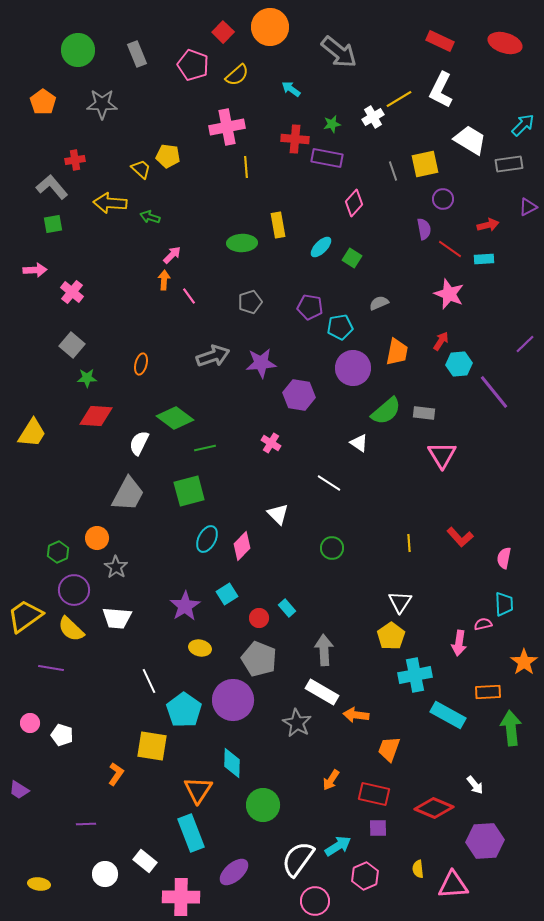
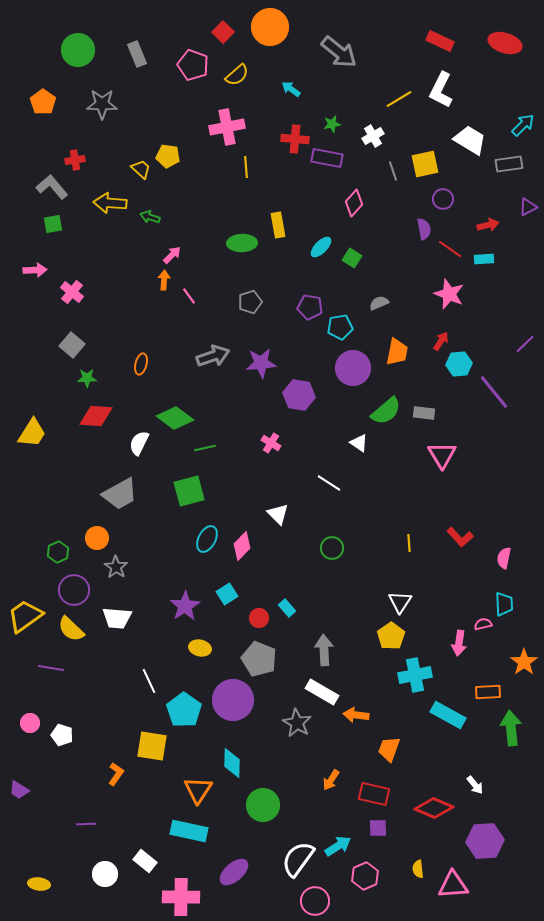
white cross at (373, 117): moved 19 px down
gray trapezoid at (128, 494): moved 8 px left; rotated 33 degrees clockwise
cyan rectangle at (191, 833): moved 2 px left, 2 px up; rotated 57 degrees counterclockwise
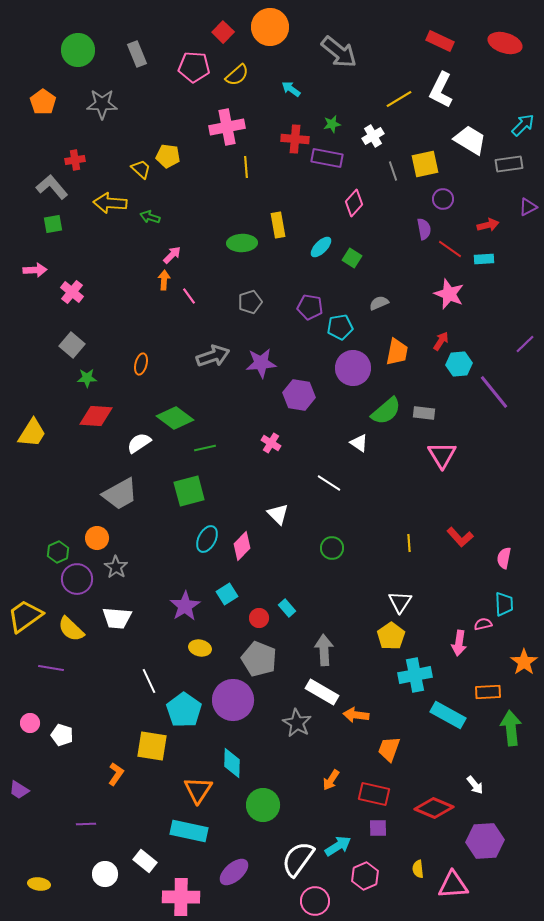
pink pentagon at (193, 65): moved 1 px right, 2 px down; rotated 16 degrees counterclockwise
white semicircle at (139, 443): rotated 30 degrees clockwise
purple circle at (74, 590): moved 3 px right, 11 px up
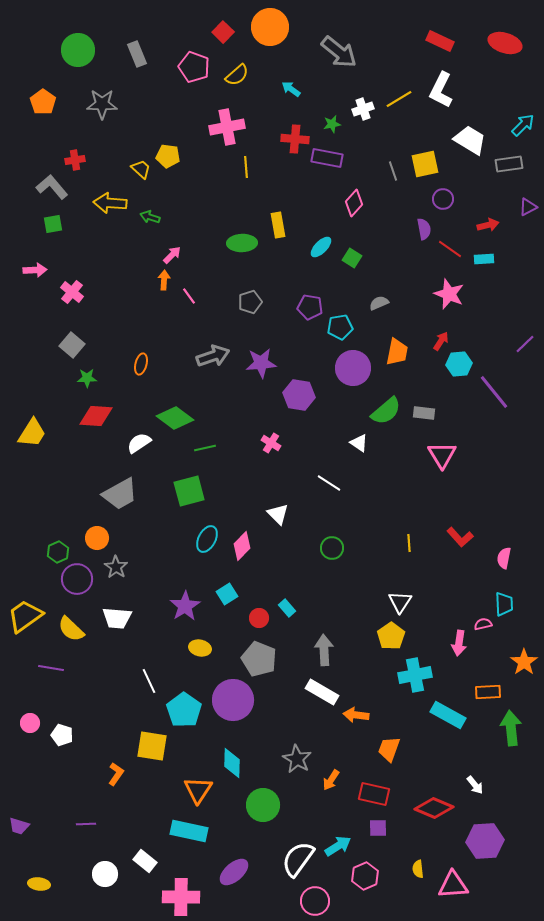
pink pentagon at (194, 67): rotated 16 degrees clockwise
white cross at (373, 136): moved 10 px left, 27 px up; rotated 10 degrees clockwise
gray star at (297, 723): moved 36 px down
purple trapezoid at (19, 790): moved 36 px down; rotated 15 degrees counterclockwise
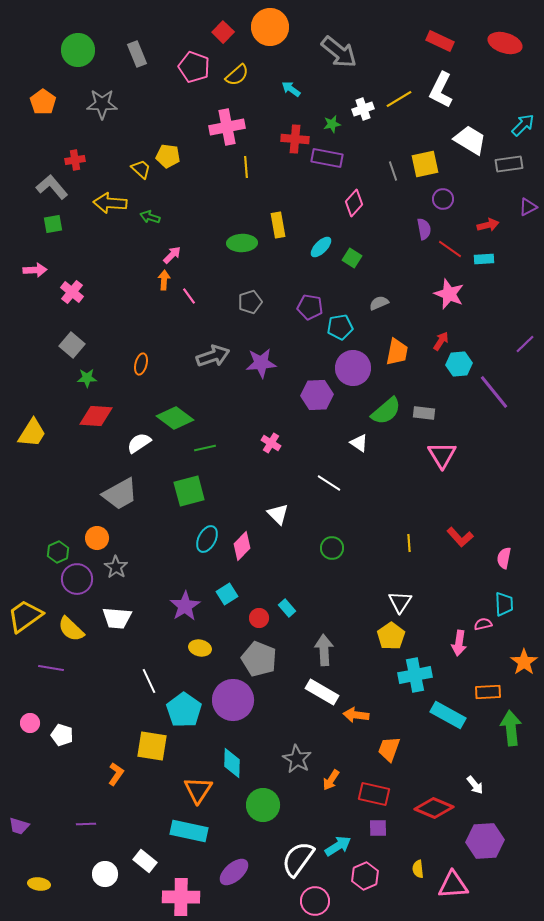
purple hexagon at (299, 395): moved 18 px right; rotated 12 degrees counterclockwise
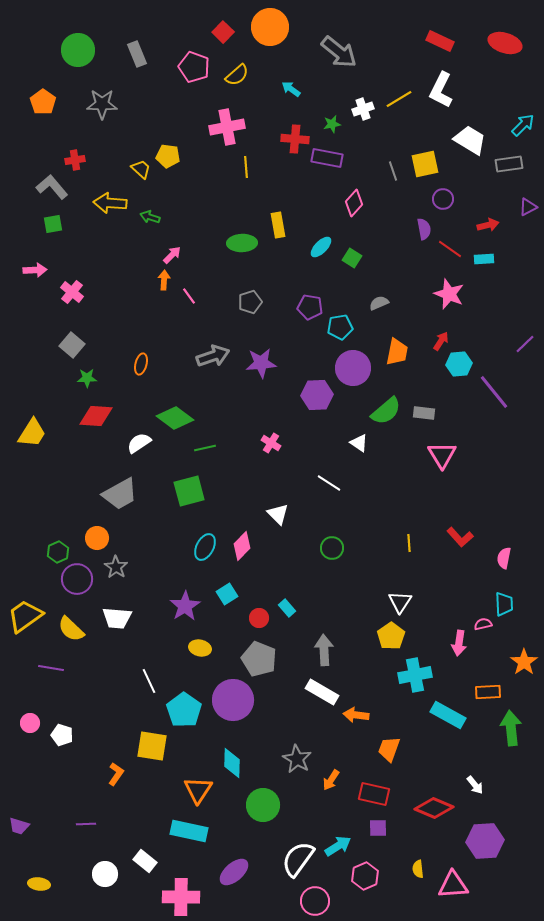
cyan ellipse at (207, 539): moved 2 px left, 8 px down
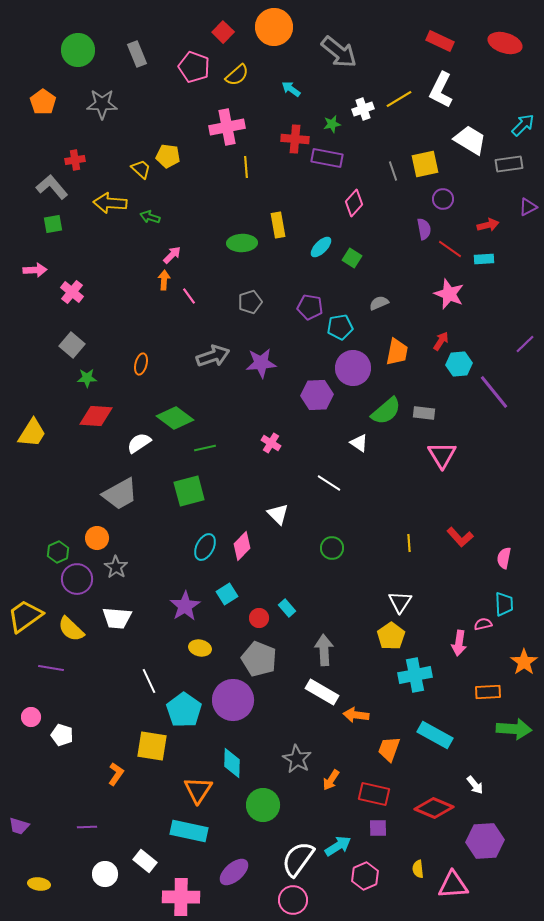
orange circle at (270, 27): moved 4 px right
cyan rectangle at (448, 715): moved 13 px left, 20 px down
pink circle at (30, 723): moved 1 px right, 6 px up
green arrow at (511, 728): moved 3 px right, 1 px down; rotated 100 degrees clockwise
purple line at (86, 824): moved 1 px right, 3 px down
pink circle at (315, 901): moved 22 px left, 1 px up
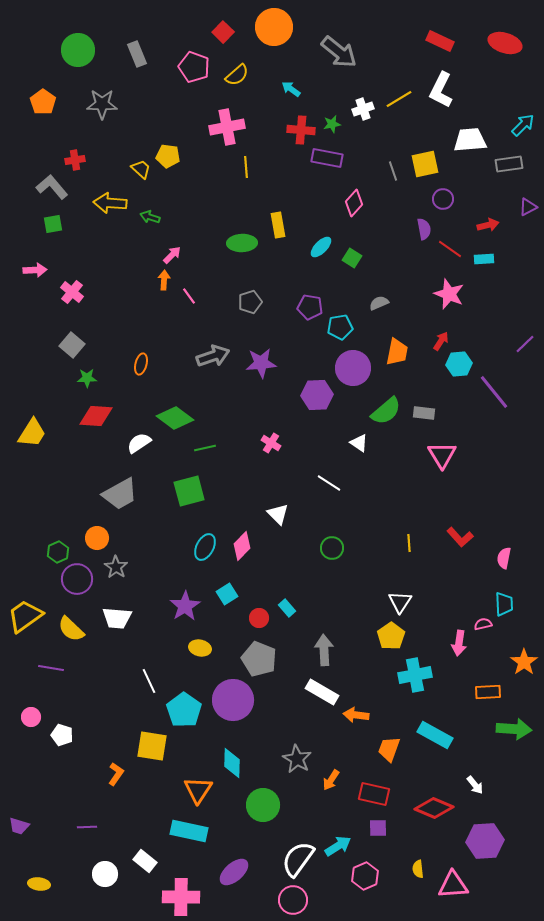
red cross at (295, 139): moved 6 px right, 9 px up
white trapezoid at (470, 140): rotated 36 degrees counterclockwise
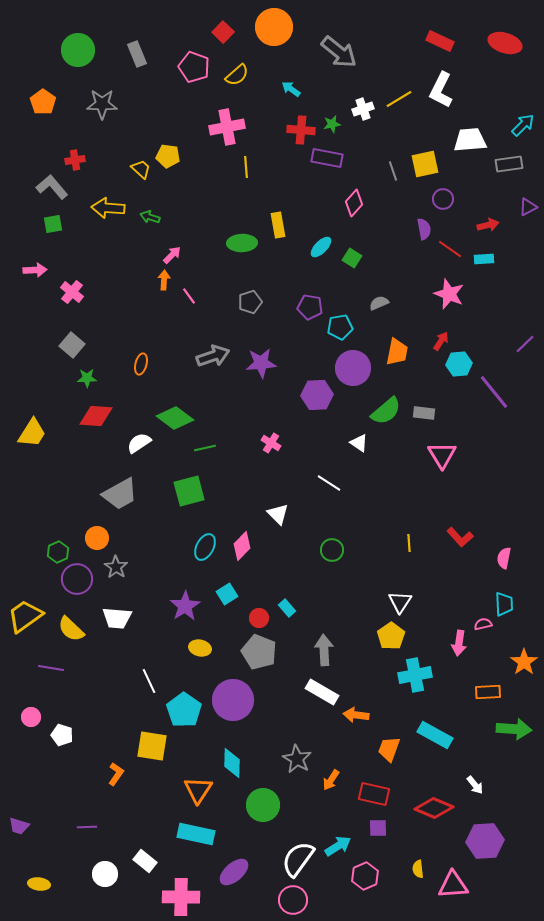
yellow arrow at (110, 203): moved 2 px left, 5 px down
green circle at (332, 548): moved 2 px down
gray pentagon at (259, 659): moved 7 px up
cyan rectangle at (189, 831): moved 7 px right, 3 px down
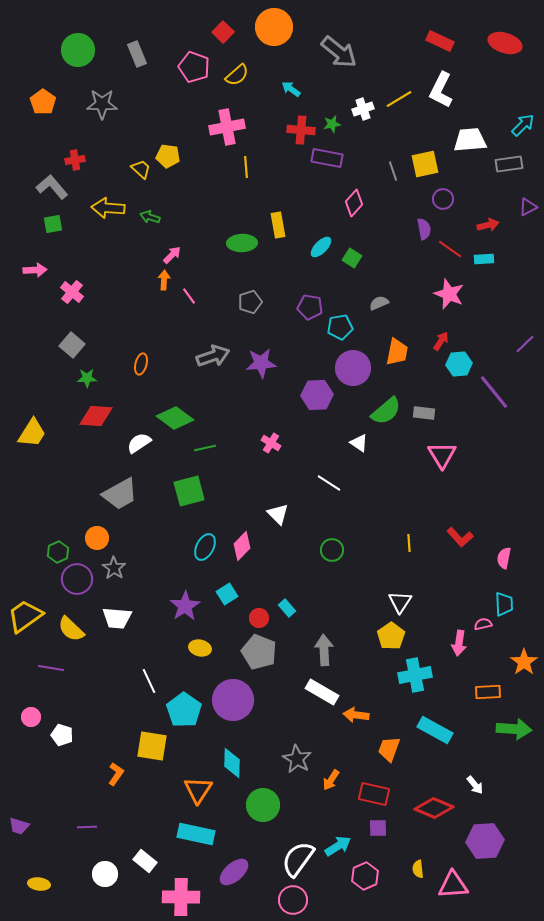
gray star at (116, 567): moved 2 px left, 1 px down
cyan rectangle at (435, 735): moved 5 px up
